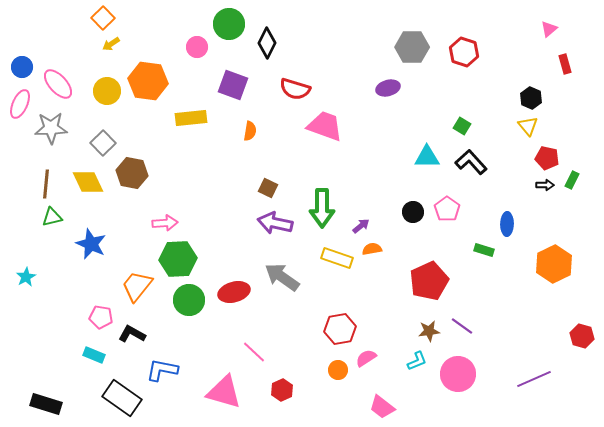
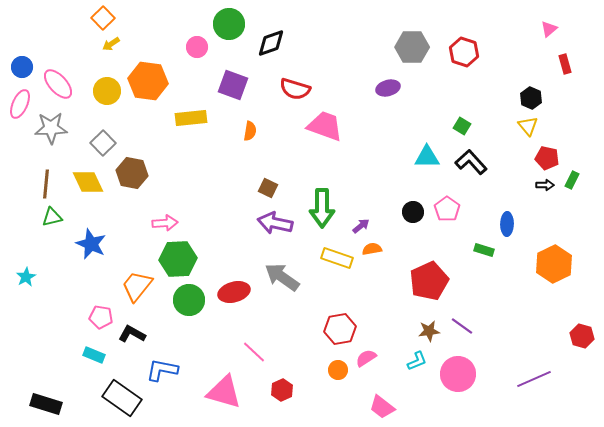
black diamond at (267, 43): moved 4 px right; rotated 44 degrees clockwise
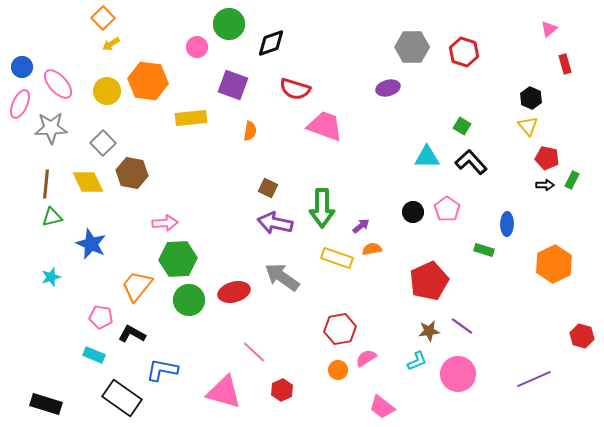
cyan star at (26, 277): moved 25 px right; rotated 12 degrees clockwise
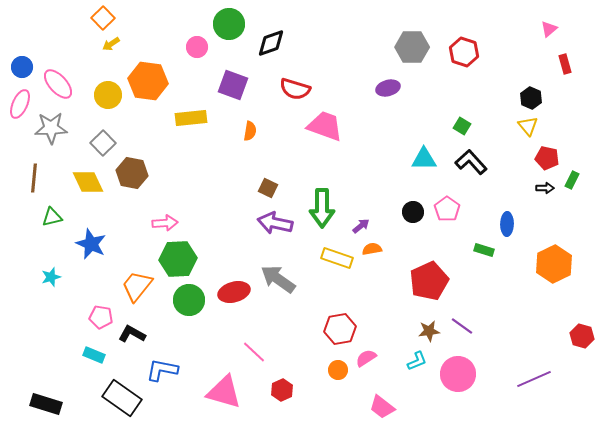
yellow circle at (107, 91): moved 1 px right, 4 px down
cyan triangle at (427, 157): moved 3 px left, 2 px down
brown line at (46, 184): moved 12 px left, 6 px up
black arrow at (545, 185): moved 3 px down
gray arrow at (282, 277): moved 4 px left, 2 px down
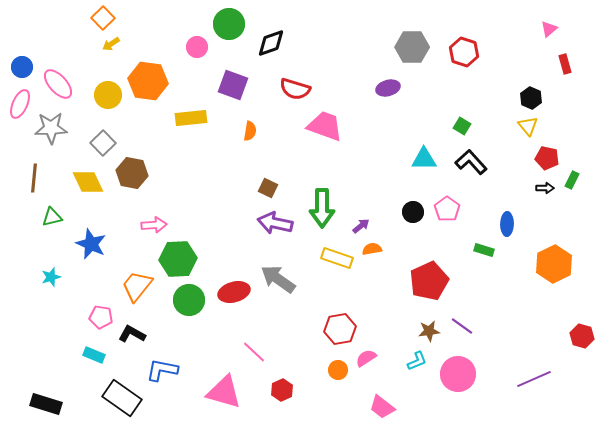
pink arrow at (165, 223): moved 11 px left, 2 px down
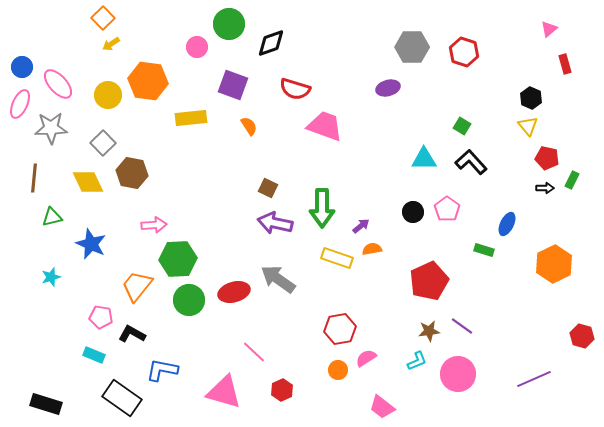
orange semicircle at (250, 131): moved 1 px left, 5 px up; rotated 42 degrees counterclockwise
blue ellipse at (507, 224): rotated 25 degrees clockwise
